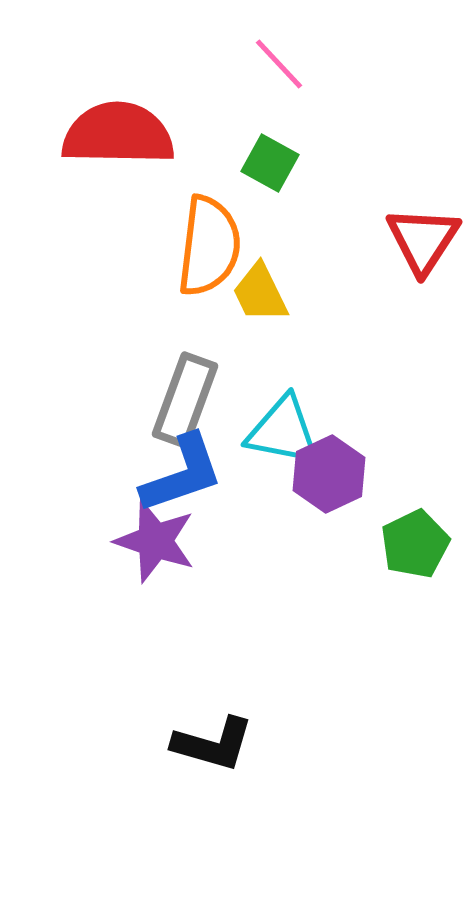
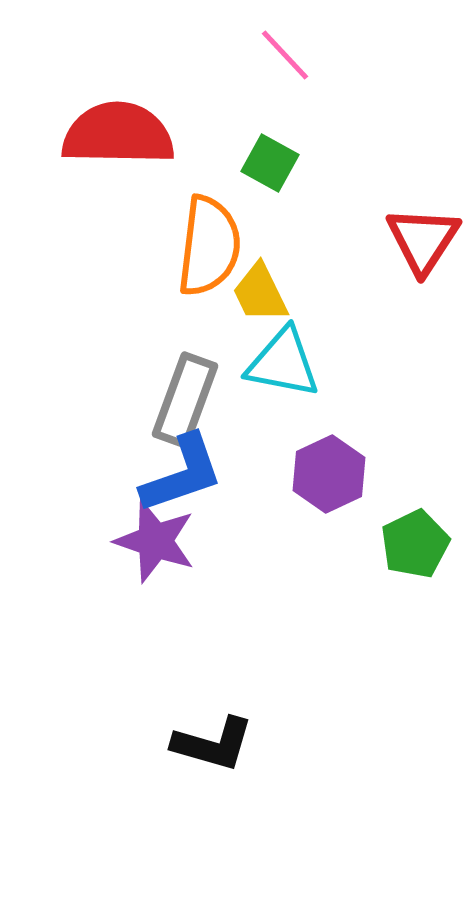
pink line: moved 6 px right, 9 px up
cyan triangle: moved 68 px up
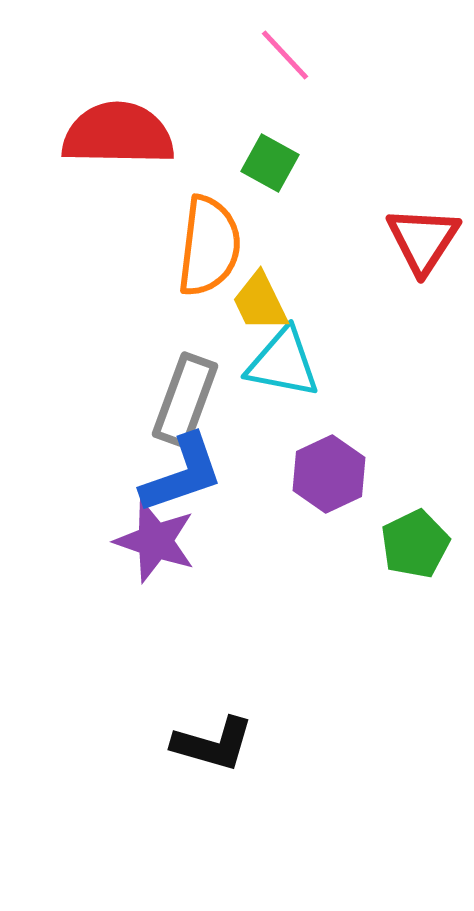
yellow trapezoid: moved 9 px down
